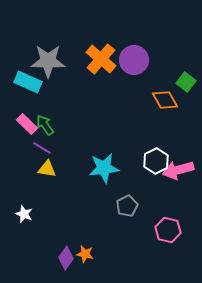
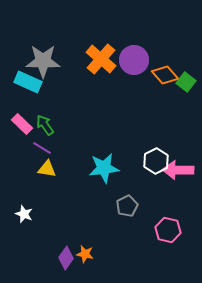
gray star: moved 5 px left
orange diamond: moved 25 px up; rotated 12 degrees counterclockwise
pink rectangle: moved 5 px left
pink arrow: rotated 16 degrees clockwise
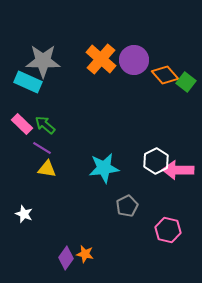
green arrow: rotated 15 degrees counterclockwise
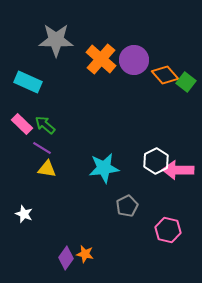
gray star: moved 13 px right, 21 px up
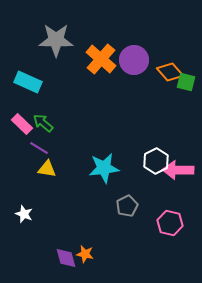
orange diamond: moved 5 px right, 3 px up
green square: rotated 24 degrees counterclockwise
green arrow: moved 2 px left, 2 px up
purple line: moved 3 px left
pink hexagon: moved 2 px right, 7 px up
purple diamond: rotated 50 degrees counterclockwise
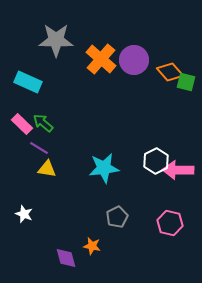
gray pentagon: moved 10 px left, 11 px down
orange star: moved 7 px right, 8 px up
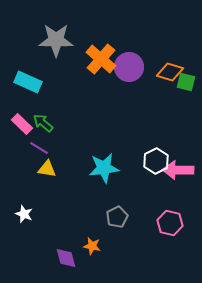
purple circle: moved 5 px left, 7 px down
orange diamond: rotated 32 degrees counterclockwise
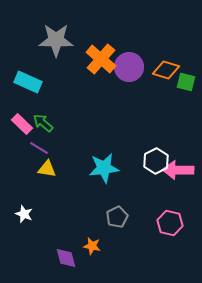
orange diamond: moved 4 px left, 2 px up
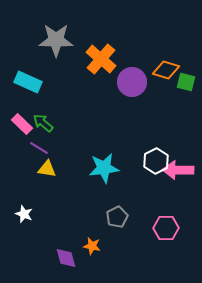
purple circle: moved 3 px right, 15 px down
pink hexagon: moved 4 px left, 5 px down; rotated 15 degrees counterclockwise
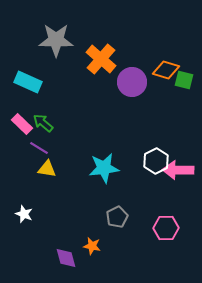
green square: moved 2 px left, 2 px up
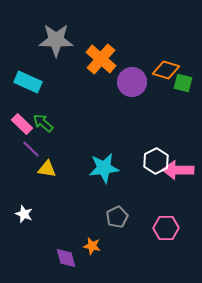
green square: moved 1 px left, 3 px down
purple line: moved 8 px left, 1 px down; rotated 12 degrees clockwise
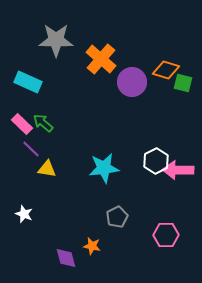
pink hexagon: moved 7 px down
